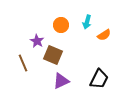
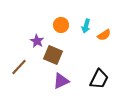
cyan arrow: moved 1 px left, 4 px down
brown line: moved 4 px left, 4 px down; rotated 66 degrees clockwise
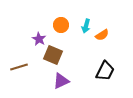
orange semicircle: moved 2 px left
purple star: moved 2 px right, 2 px up
brown line: rotated 30 degrees clockwise
black trapezoid: moved 6 px right, 8 px up
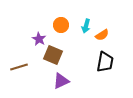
black trapezoid: moved 9 px up; rotated 15 degrees counterclockwise
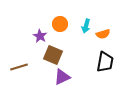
orange circle: moved 1 px left, 1 px up
orange semicircle: moved 1 px right, 1 px up; rotated 16 degrees clockwise
purple star: moved 1 px right, 3 px up
purple triangle: moved 1 px right, 4 px up
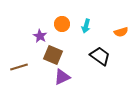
orange circle: moved 2 px right
orange semicircle: moved 18 px right, 2 px up
black trapezoid: moved 5 px left, 6 px up; rotated 65 degrees counterclockwise
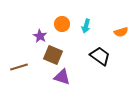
purple triangle: rotated 42 degrees clockwise
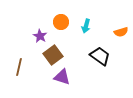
orange circle: moved 1 px left, 2 px up
brown square: rotated 30 degrees clockwise
brown line: rotated 60 degrees counterclockwise
